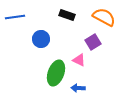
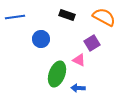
purple square: moved 1 px left, 1 px down
green ellipse: moved 1 px right, 1 px down
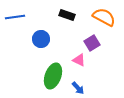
green ellipse: moved 4 px left, 2 px down
blue arrow: rotated 136 degrees counterclockwise
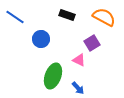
blue line: rotated 42 degrees clockwise
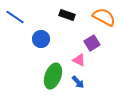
blue arrow: moved 6 px up
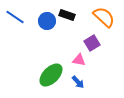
orange semicircle: rotated 15 degrees clockwise
blue circle: moved 6 px right, 18 px up
pink triangle: rotated 16 degrees counterclockwise
green ellipse: moved 2 px left, 1 px up; rotated 25 degrees clockwise
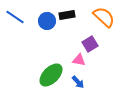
black rectangle: rotated 28 degrees counterclockwise
purple square: moved 2 px left, 1 px down
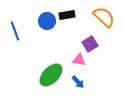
blue line: moved 14 px down; rotated 36 degrees clockwise
